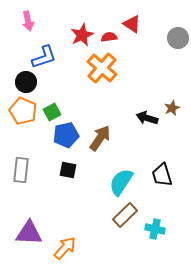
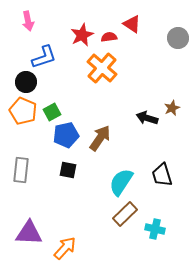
brown rectangle: moved 1 px up
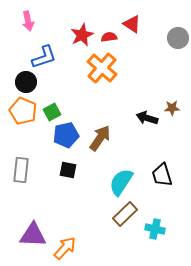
brown star: rotated 21 degrees clockwise
purple triangle: moved 4 px right, 2 px down
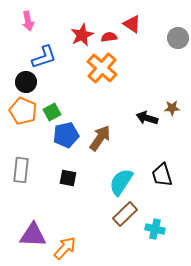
black square: moved 8 px down
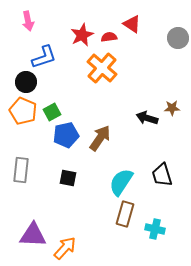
brown rectangle: rotated 30 degrees counterclockwise
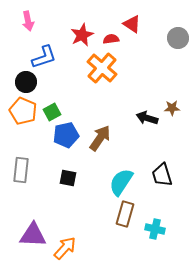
red semicircle: moved 2 px right, 2 px down
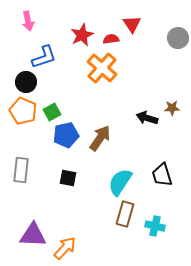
red triangle: rotated 24 degrees clockwise
cyan semicircle: moved 1 px left
cyan cross: moved 3 px up
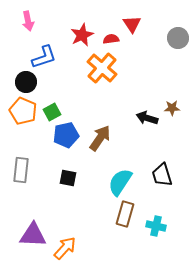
cyan cross: moved 1 px right
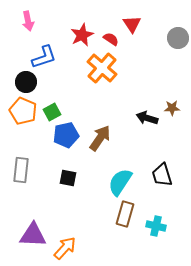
red semicircle: rotated 42 degrees clockwise
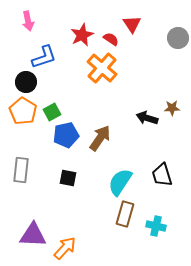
orange pentagon: rotated 8 degrees clockwise
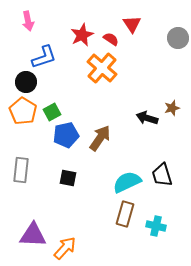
brown star: rotated 14 degrees counterclockwise
cyan semicircle: moved 7 px right; rotated 32 degrees clockwise
